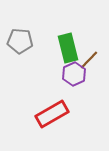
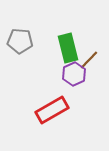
red rectangle: moved 4 px up
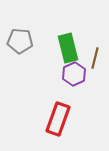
brown line: moved 6 px right, 2 px up; rotated 30 degrees counterclockwise
red rectangle: moved 6 px right, 9 px down; rotated 40 degrees counterclockwise
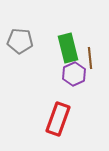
brown line: moved 5 px left; rotated 20 degrees counterclockwise
